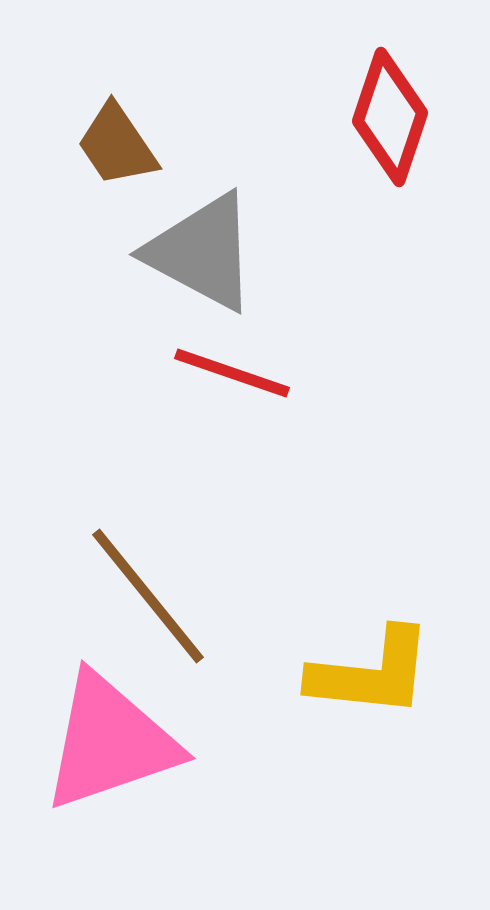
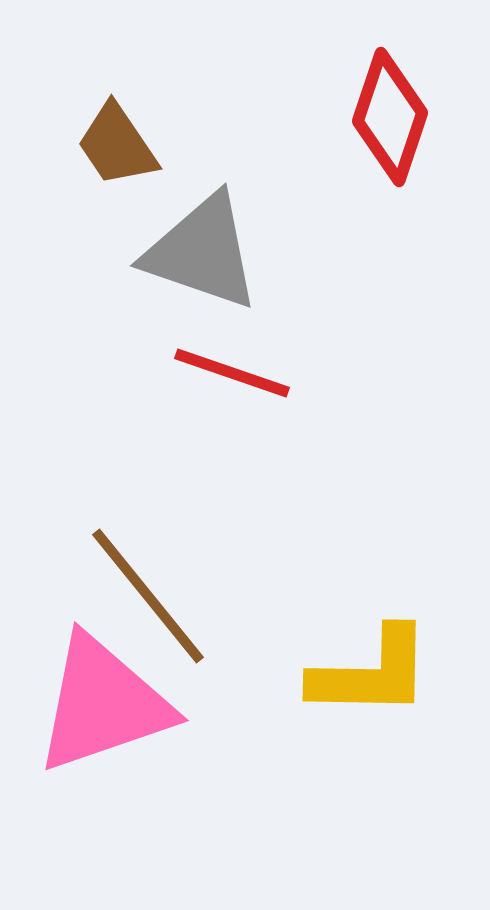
gray triangle: rotated 9 degrees counterclockwise
yellow L-shape: rotated 5 degrees counterclockwise
pink triangle: moved 7 px left, 38 px up
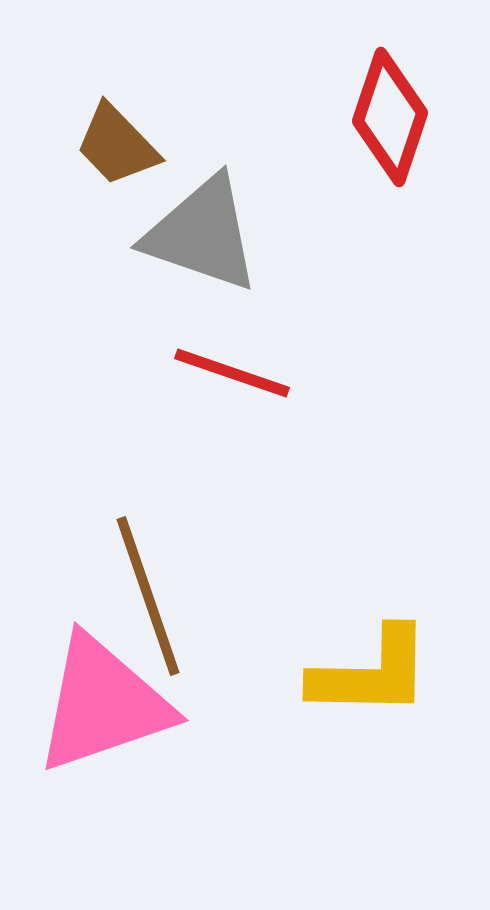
brown trapezoid: rotated 10 degrees counterclockwise
gray triangle: moved 18 px up
brown line: rotated 20 degrees clockwise
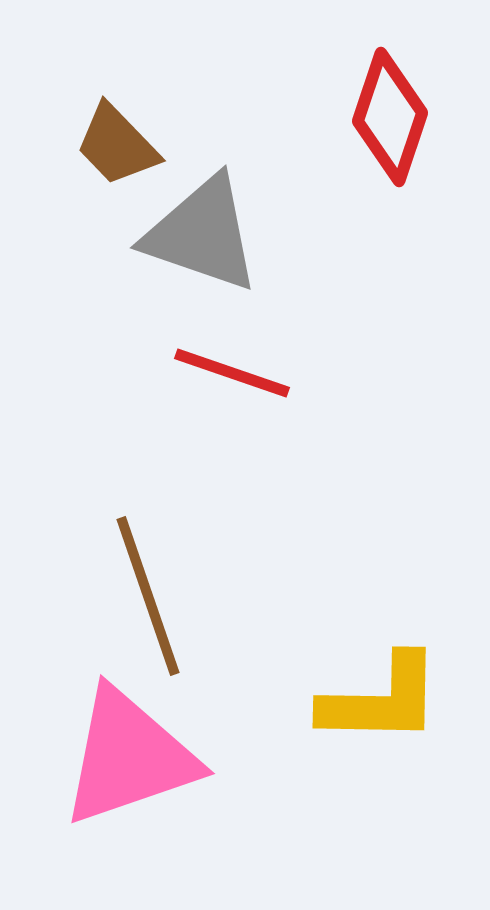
yellow L-shape: moved 10 px right, 27 px down
pink triangle: moved 26 px right, 53 px down
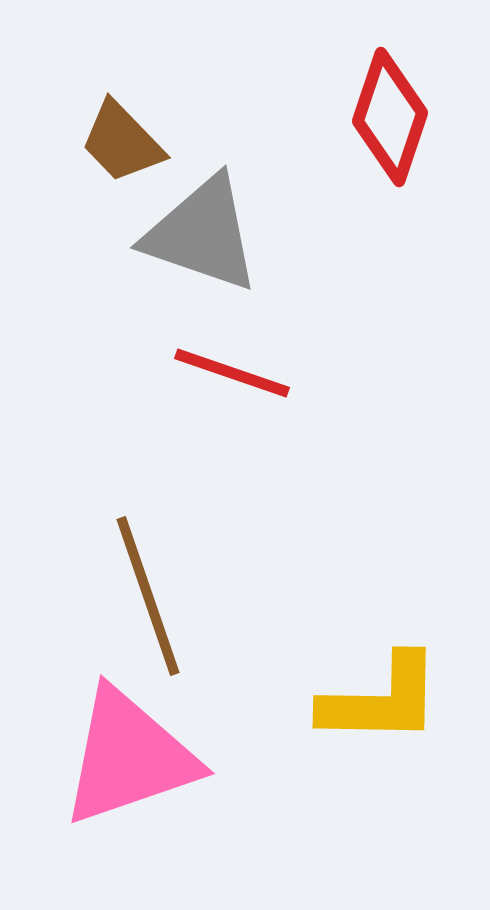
brown trapezoid: moved 5 px right, 3 px up
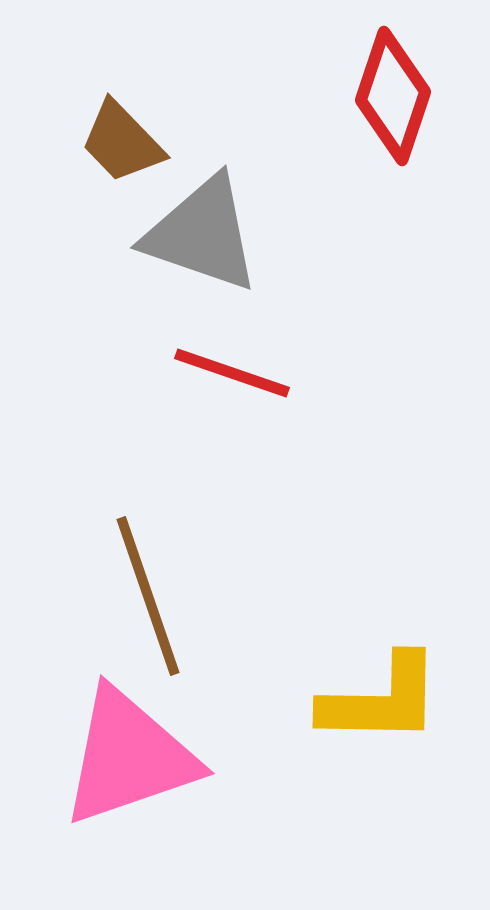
red diamond: moved 3 px right, 21 px up
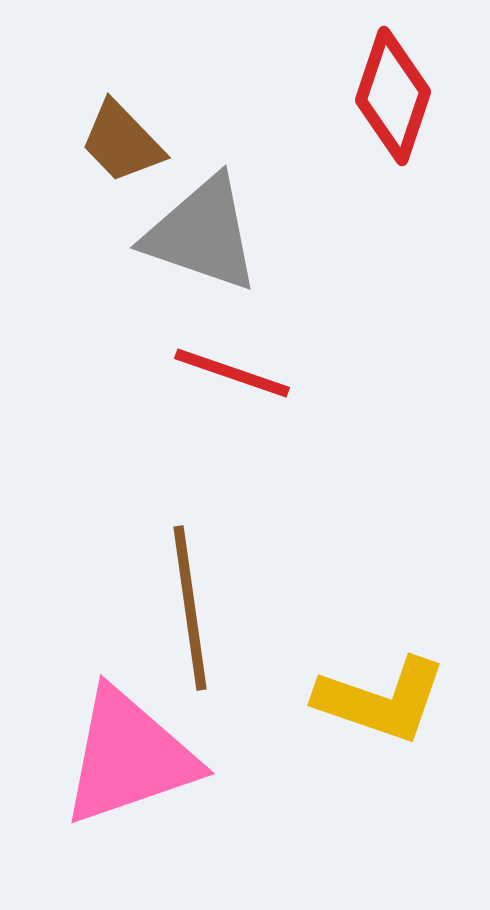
brown line: moved 42 px right, 12 px down; rotated 11 degrees clockwise
yellow L-shape: rotated 18 degrees clockwise
